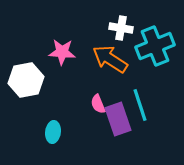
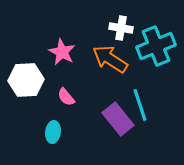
cyan cross: moved 1 px right
pink star: rotated 24 degrees clockwise
white hexagon: rotated 8 degrees clockwise
pink semicircle: moved 32 px left, 7 px up; rotated 18 degrees counterclockwise
purple rectangle: rotated 20 degrees counterclockwise
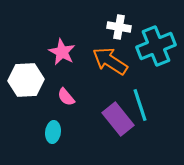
white cross: moved 2 px left, 1 px up
orange arrow: moved 2 px down
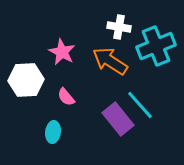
cyan line: rotated 24 degrees counterclockwise
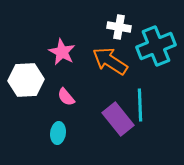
cyan line: rotated 40 degrees clockwise
cyan ellipse: moved 5 px right, 1 px down
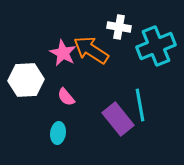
pink star: moved 1 px right, 1 px down
orange arrow: moved 19 px left, 11 px up
cyan line: rotated 8 degrees counterclockwise
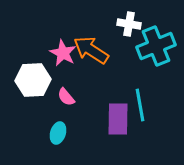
white cross: moved 10 px right, 3 px up
white hexagon: moved 7 px right
purple rectangle: rotated 40 degrees clockwise
cyan ellipse: rotated 10 degrees clockwise
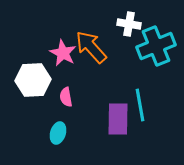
orange arrow: moved 3 px up; rotated 15 degrees clockwise
pink semicircle: rotated 30 degrees clockwise
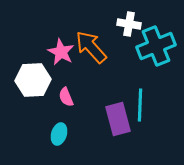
pink star: moved 2 px left, 1 px up
pink semicircle: rotated 12 degrees counterclockwise
cyan line: rotated 12 degrees clockwise
purple rectangle: rotated 16 degrees counterclockwise
cyan ellipse: moved 1 px right, 1 px down
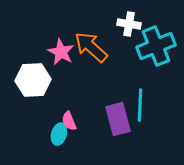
orange arrow: rotated 6 degrees counterclockwise
pink semicircle: moved 3 px right, 24 px down
